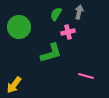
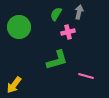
green L-shape: moved 6 px right, 7 px down
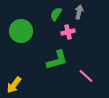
green circle: moved 2 px right, 4 px down
pink line: rotated 28 degrees clockwise
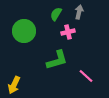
green circle: moved 3 px right
yellow arrow: rotated 12 degrees counterclockwise
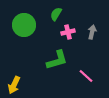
gray arrow: moved 13 px right, 20 px down
green circle: moved 6 px up
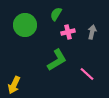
green circle: moved 1 px right
green L-shape: rotated 15 degrees counterclockwise
pink line: moved 1 px right, 2 px up
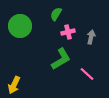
green circle: moved 5 px left, 1 px down
gray arrow: moved 1 px left, 5 px down
green L-shape: moved 4 px right, 1 px up
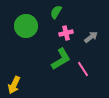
green semicircle: moved 2 px up
green circle: moved 6 px right
pink cross: moved 2 px left, 1 px down
gray arrow: rotated 40 degrees clockwise
pink line: moved 4 px left, 5 px up; rotated 14 degrees clockwise
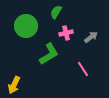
green L-shape: moved 12 px left, 5 px up
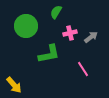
pink cross: moved 4 px right
green L-shape: rotated 20 degrees clockwise
yellow arrow: rotated 66 degrees counterclockwise
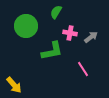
pink cross: rotated 24 degrees clockwise
green L-shape: moved 3 px right, 3 px up
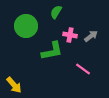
pink cross: moved 2 px down
gray arrow: moved 1 px up
pink line: rotated 21 degrees counterclockwise
